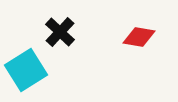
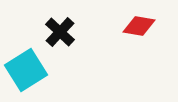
red diamond: moved 11 px up
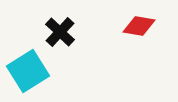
cyan square: moved 2 px right, 1 px down
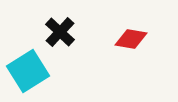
red diamond: moved 8 px left, 13 px down
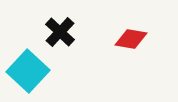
cyan square: rotated 15 degrees counterclockwise
